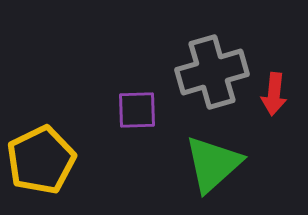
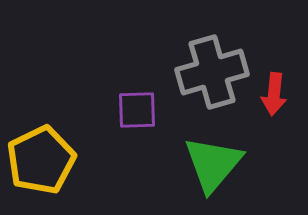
green triangle: rotated 8 degrees counterclockwise
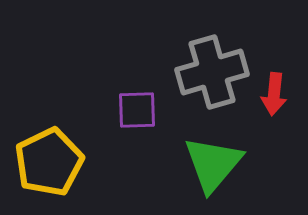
yellow pentagon: moved 8 px right, 2 px down
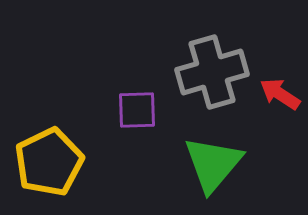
red arrow: moved 6 px right; rotated 117 degrees clockwise
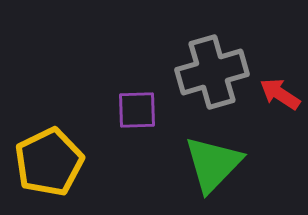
green triangle: rotated 4 degrees clockwise
